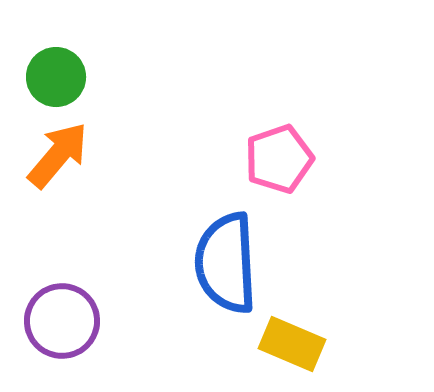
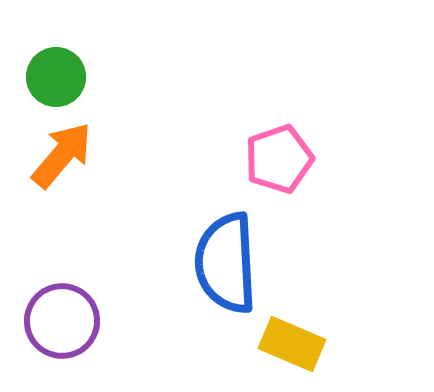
orange arrow: moved 4 px right
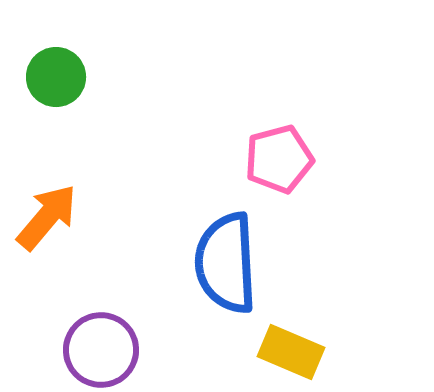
orange arrow: moved 15 px left, 62 px down
pink pentagon: rotated 4 degrees clockwise
purple circle: moved 39 px right, 29 px down
yellow rectangle: moved 1 px left, 8 px down
